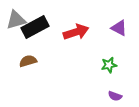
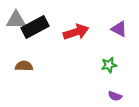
gray triangle: rotated 15 degrees clockwise
purple triangle: moved 1 px down
brown semicircle: moved 4 px left, 5 px down; rotated 18 degrees clockwise
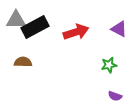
brown semicircle: moved 1 px left, 4 px up
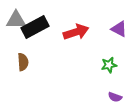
brown semicircle: rotated 84 degrees clockwise
purple semicircle: moved 1 px down
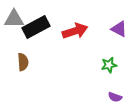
gray triangle: moved 2 px left, 1 px up
black rectangle: moved 1 px right
red arrow: moved 1 px left, 1 px up
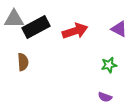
purple semicircle: moved 10 px left
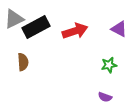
gray triangle: rotated 25 degrees counterclockwise
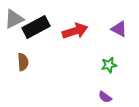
purple semicircle: rotated 16 degrees clockwise
